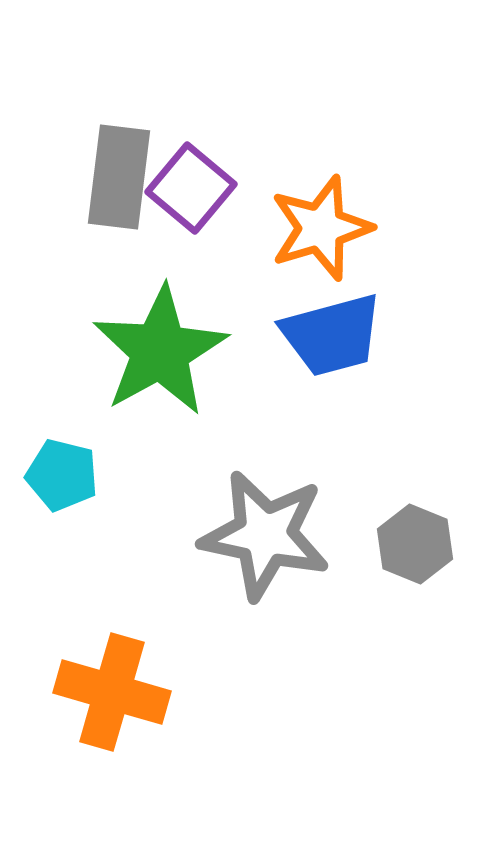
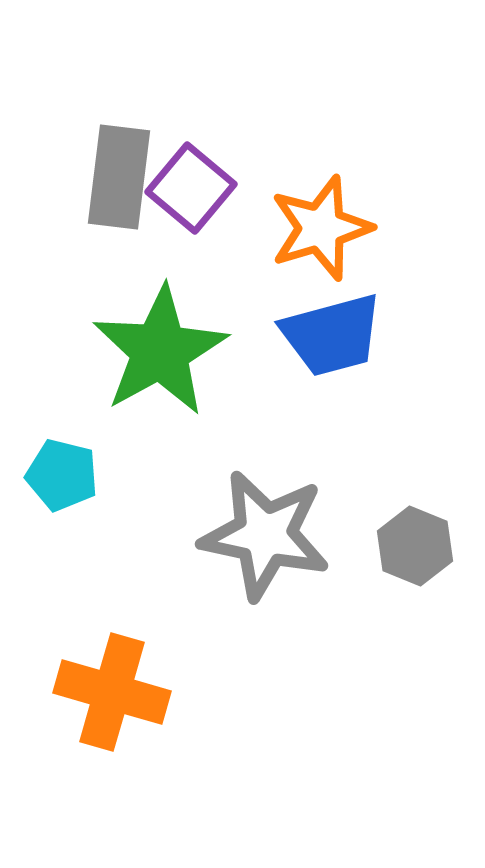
gray hexagon: moved 2 px down
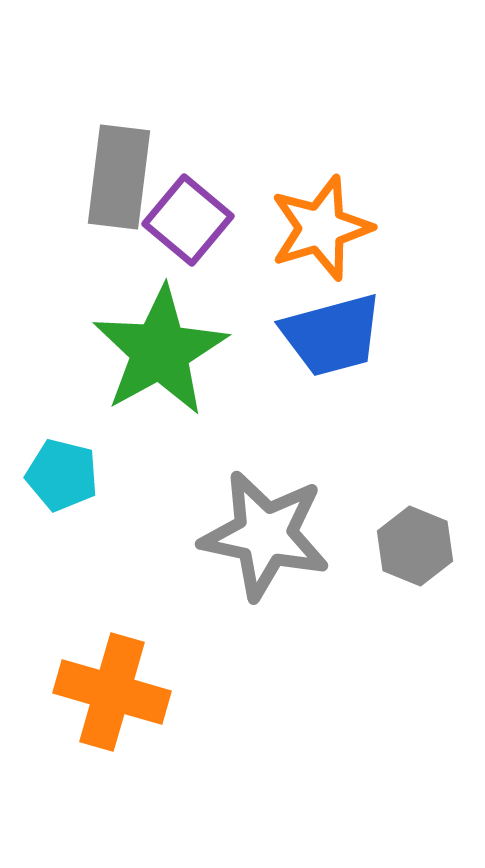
purple square: moved 3 px left, 32 px down
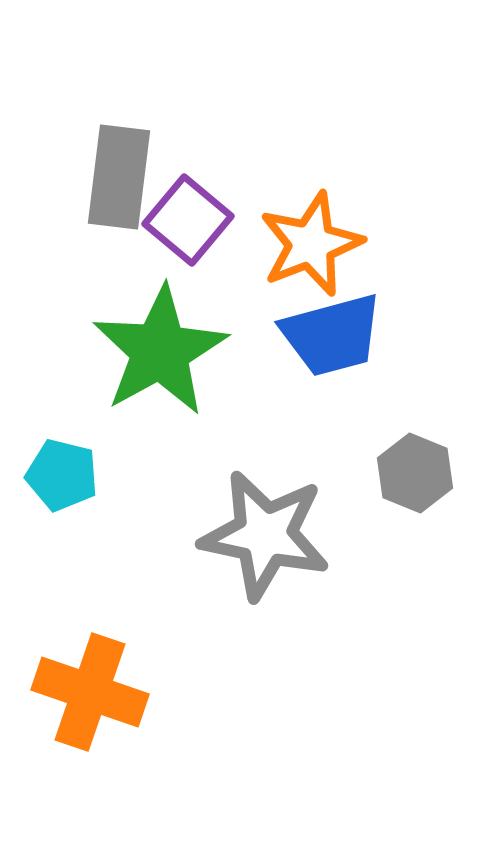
orange star: moved 10 px left, 16 px down; rotated 4 degrees counterclockwise
gray hexagon: moved 73 px up
orange cross: moved 22 px left; rotated 3 degrees clockwise
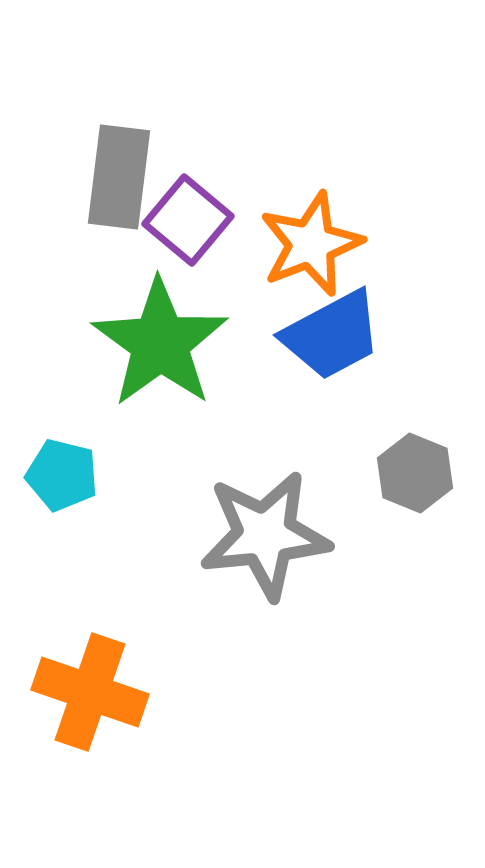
blue trapezoid: rotated 13 degrees counterclockwise
green star: moved 8 px up; rotated 7 degrees counterclockwise
gray star: rotated 18 degrees counterclockwise
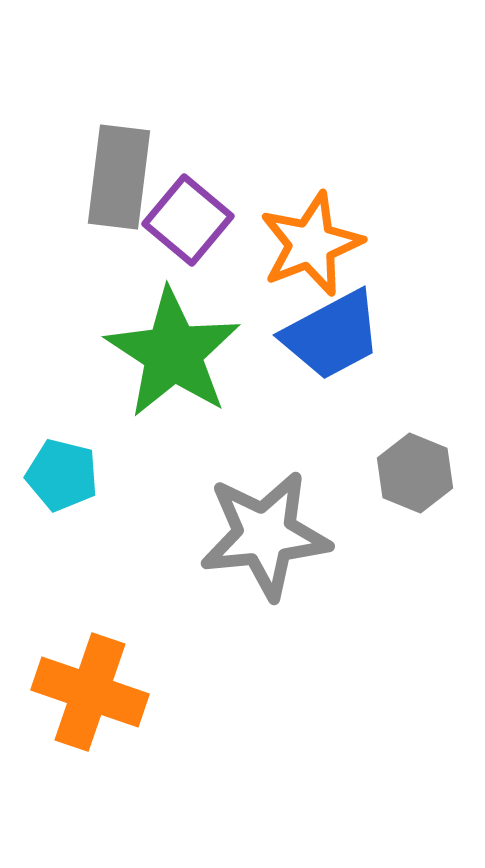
green star: moved 13 px right, 10 px down; rotated 3 degrees counterclockwise
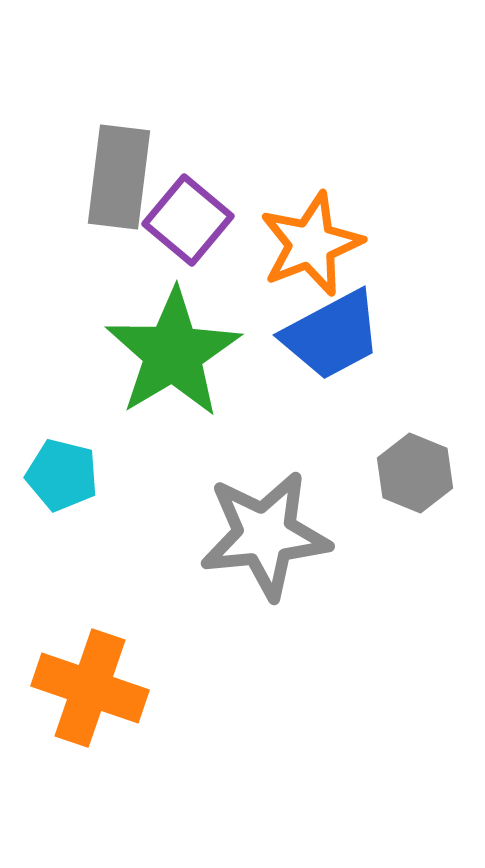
green star: rotated 8 degrees clockwise
orange cross: moved 4 px up
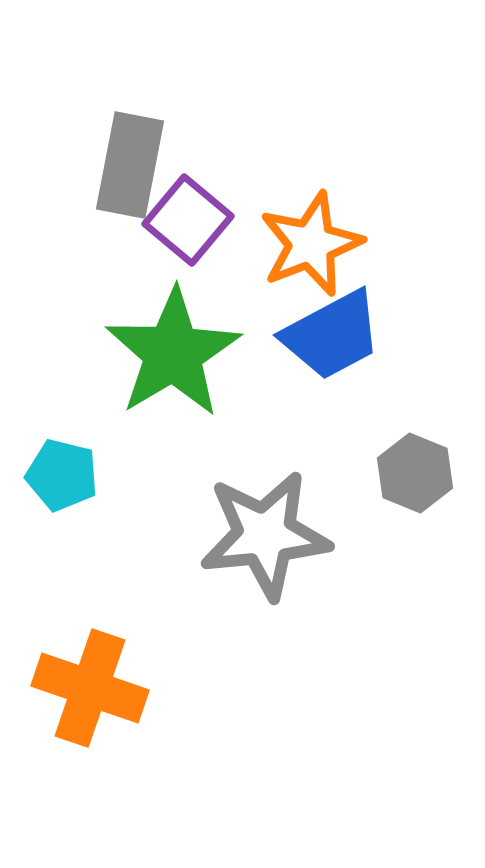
gray rectangle: moved 11 px right, 12 px up; rotated 4 degrees clockwise
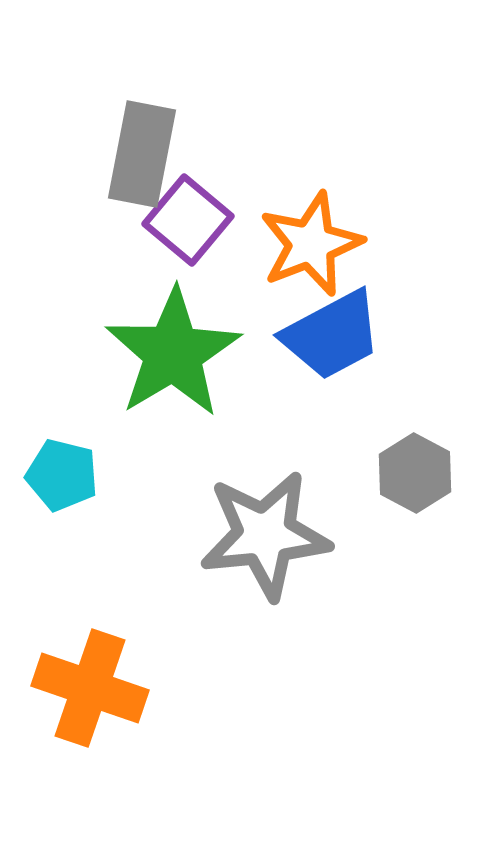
gray rectangle: moved 12 px right, 11 px up
gray hexagon: rotated 6 degrees clockwise
